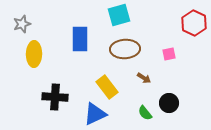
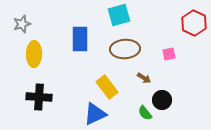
black cross: moved 16 px left
black circle: moved 7 px left, 3 px up
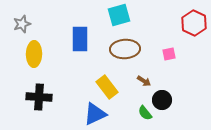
brown arrow: moved 3 px down
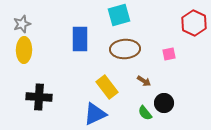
yellow ellipse: moved 10 px left, 4 px up
black circle: moved 2 px right, 3 px down
